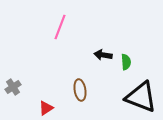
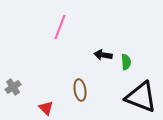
red triangle: rotated 42 degrees counterclockwise
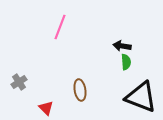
black arrow: moved 19 px right, 9 px up
gray cross: moved 6 px right, 5 px up
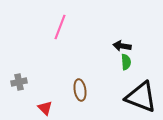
gray cross: rotated 21 degrees clockwise
red triangle: moved 1 px left
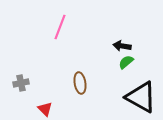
green semicircle: rotated 126 degrees counterclockwise
gray cross: moved 2 px right, 1 px down
brown ellipse: moved 7 px up
black triangle: rotated 8 degrees clockwise
red triangle: moved 1 px down
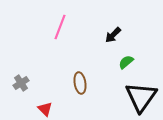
black arrow: moved 9 px left, 11 px up; rotated 54 degrees counterclockwise
gray cross: rotated 21 degrees counterclockwise
black triangle: rotated 36 degrees clockwise
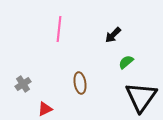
pink line: moved 1 px left, 2 px down; rotated 15 degrees counterclockwise
gray cross: moved 2 px right, 1 px down
red triangle: rotated 49 degrees clockwise
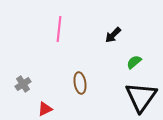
green semicircle: moved 8 px right
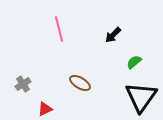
pink line: rotated 20 degrees counterclockwise
brown ellipse: rotated 50 degrees counterclockwise
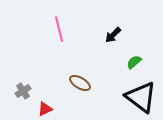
gray cross: moved 7 px down
black triangle: rotated 28 degrees counterclockwise
